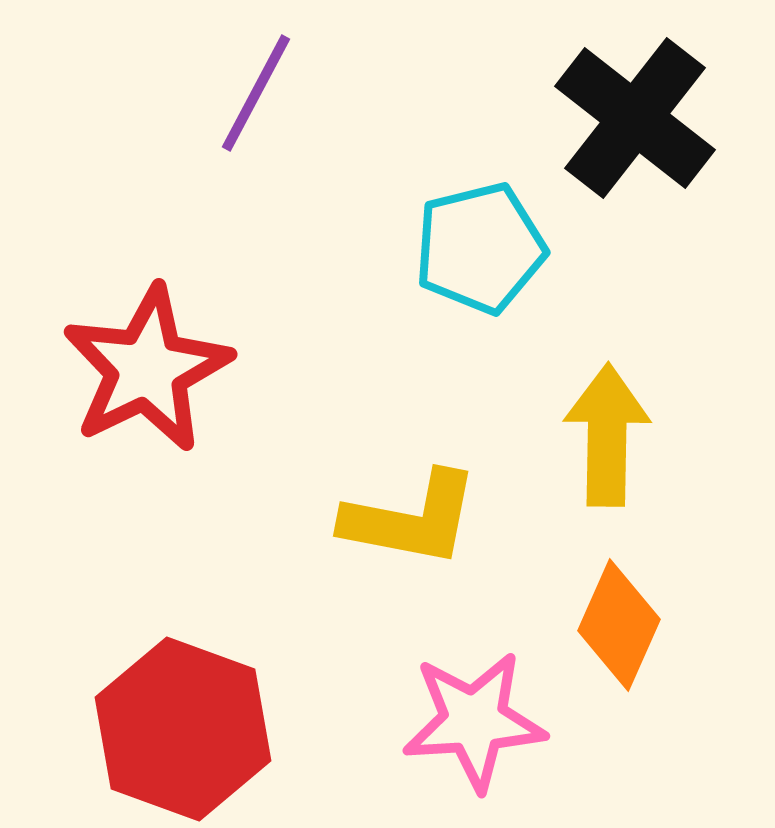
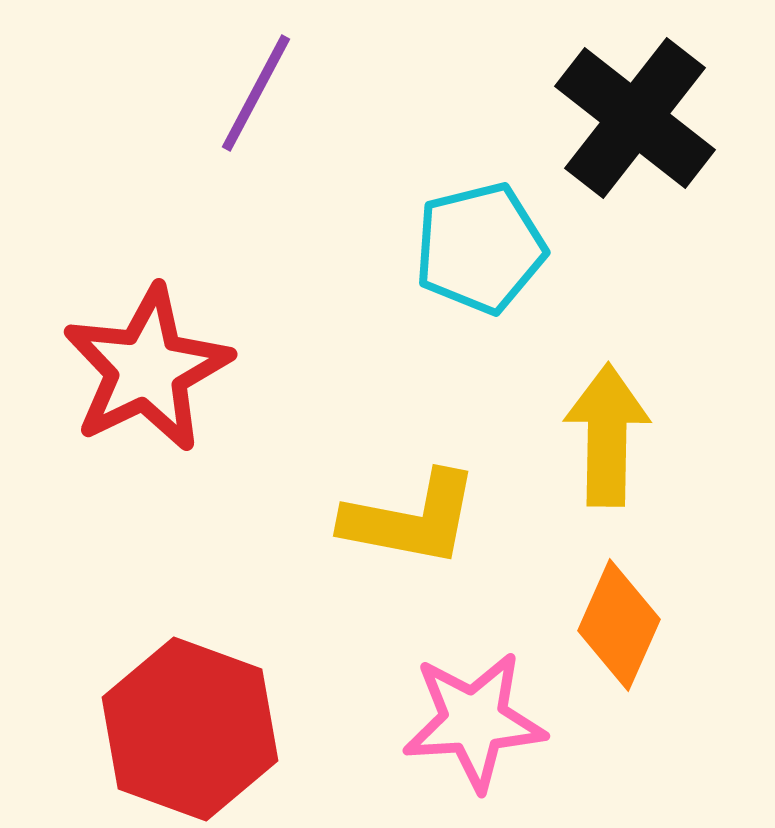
red hexagon: moved 7 px right
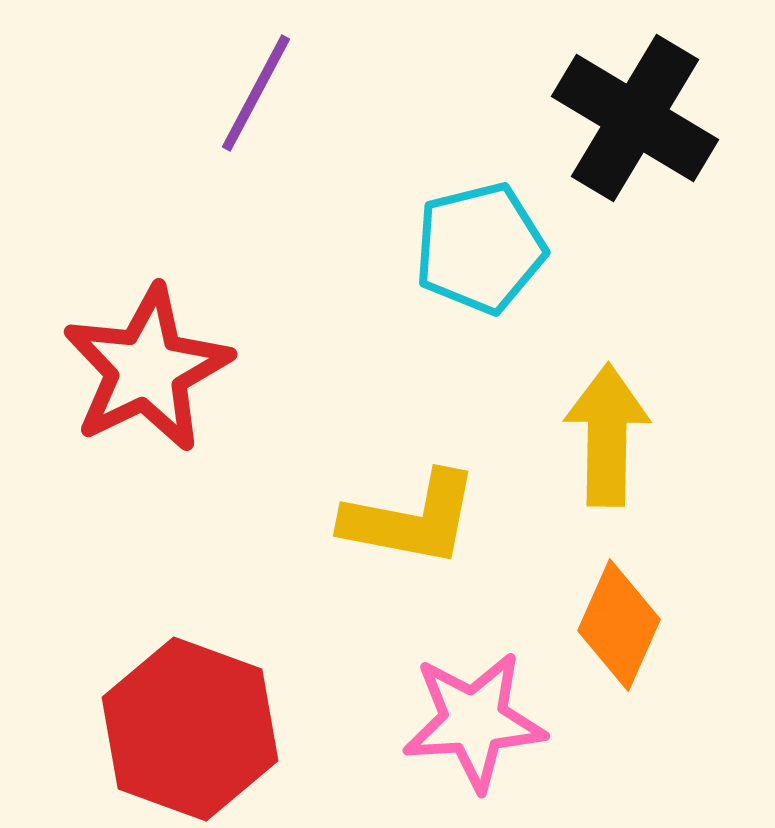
black cross: rotated 7 degrees counterclockwise
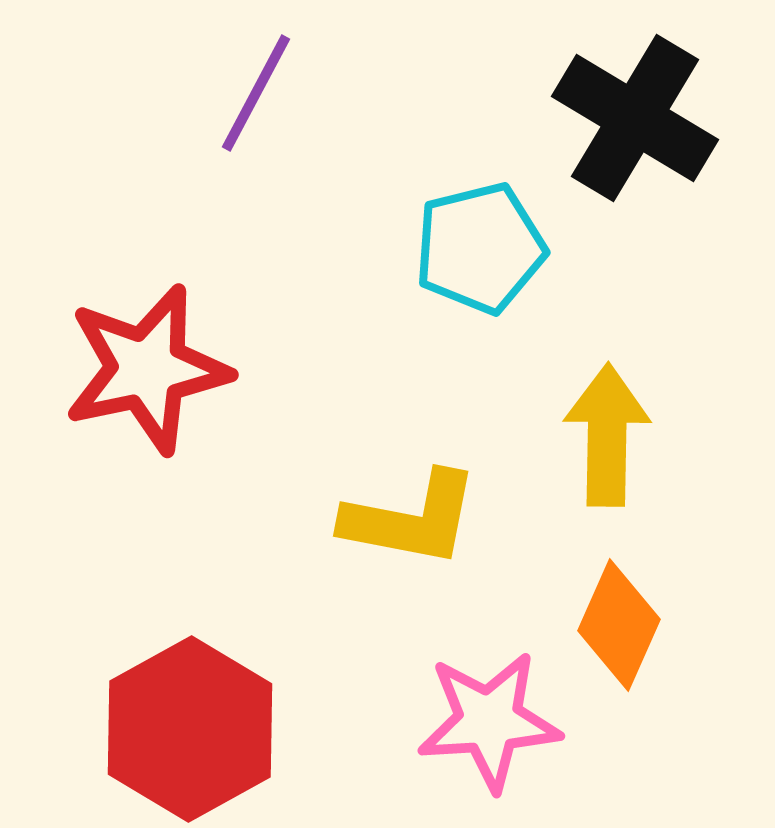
red star: rotated 14 degrees clockwise
pink star: moved 15 px right
red hexagon: rotated 11 degrees clockwise
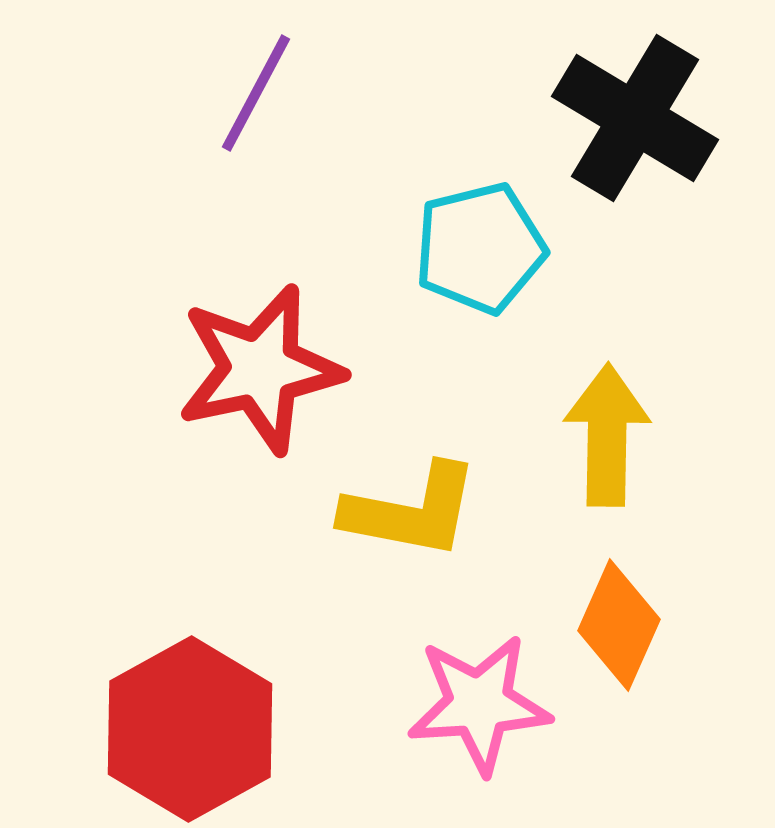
red star: moved 113 px right
yellow L-shape: moved 8 px up
pink star: moved 10 px left, 17 px up
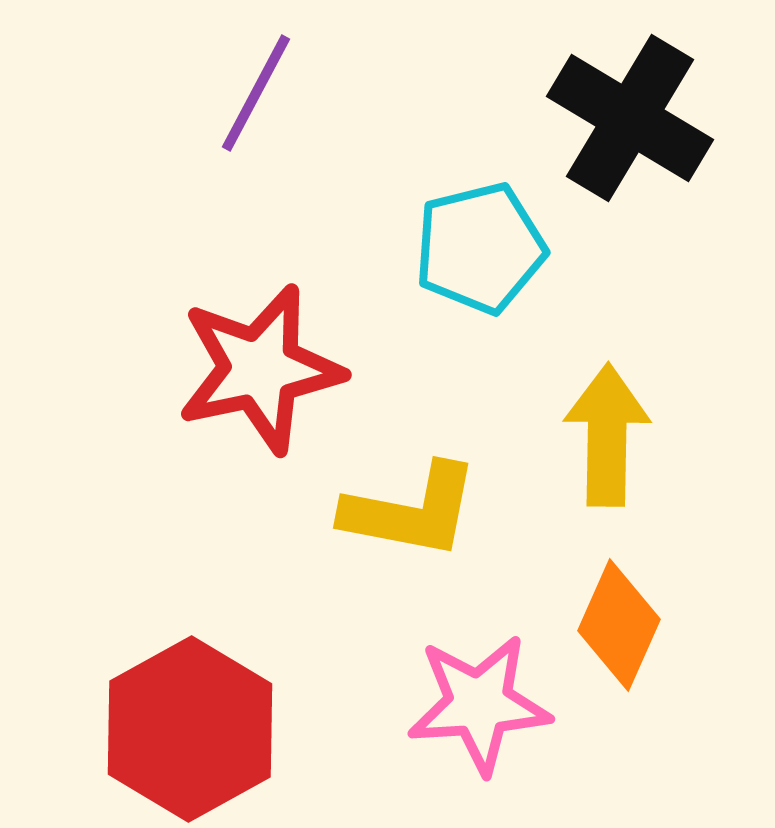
black cross: moved 5 px left
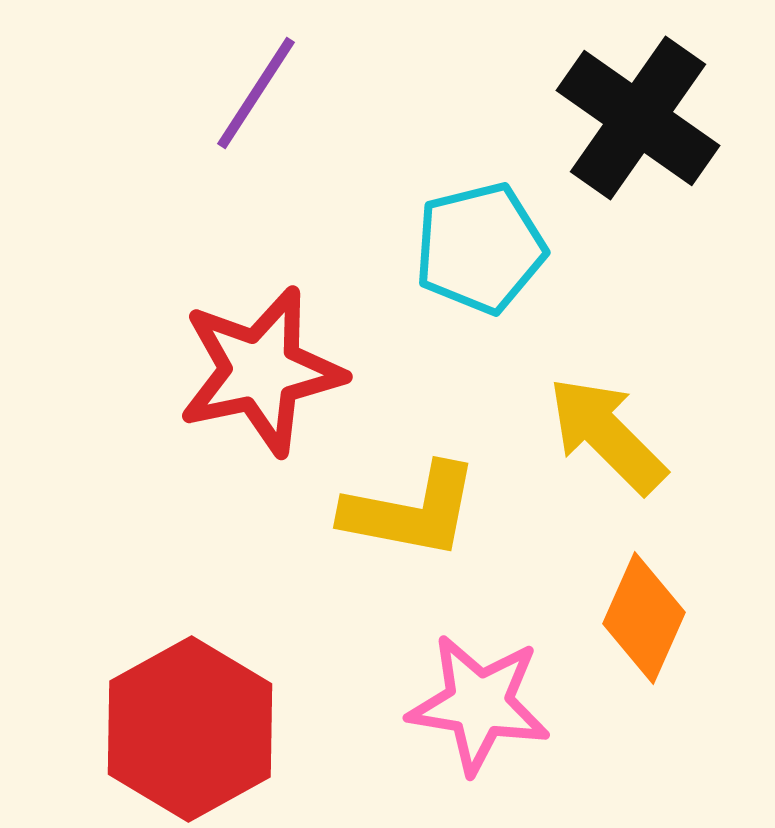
purple line: rotated 5 degrees clockwise
black cross: moved 8 px right; rotated 4 degrees clockwise
red star: moved 1 px right, 2 px down
yellow arrow: rotated 46 degrees counterclockwise
orange diamond: moved 25 px right, 7 px up
pink star: rotated 13 degrees clockwise
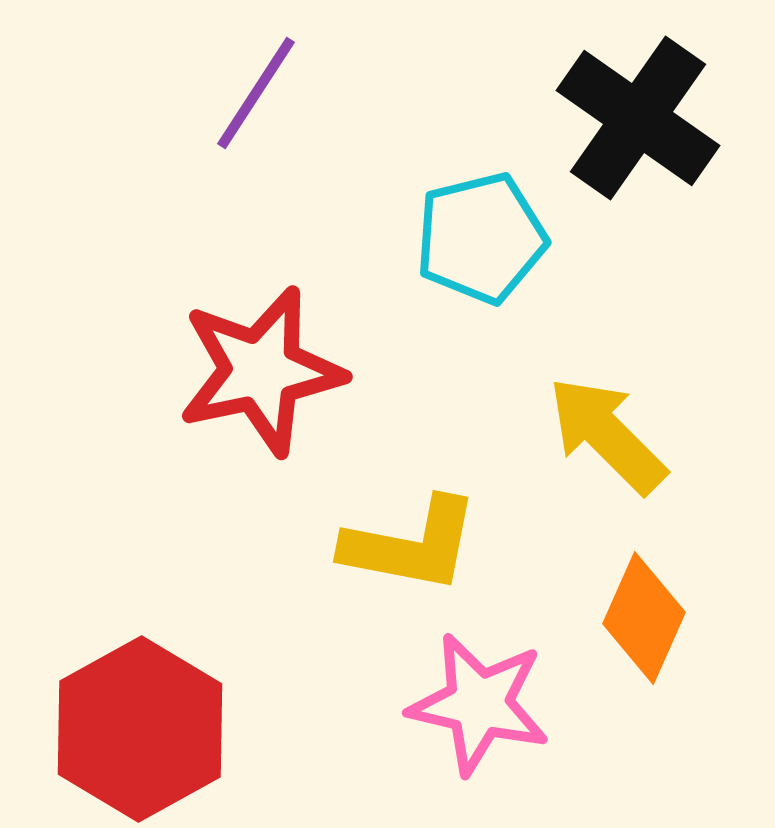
cyan pentagon: moved 1 px right, 10 px up
yellow L-shape: moved 34 px down
pink star: rotated 4 degrees clockwise
red hexagon: moved 50 px left
